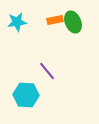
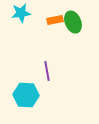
cyan star: moved 4 px right, 9 px up
purple line: rotated 30 degrees clockwise
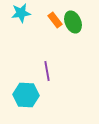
orange rectangle: rotated 63 degrees clockwise
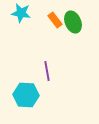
cyan star: rotated 18 degrees clockwise
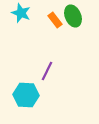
cyan star: rotated 12 degrees clockwise
green ellipse: moved 6 px up
purple line: rotated 36 degrees clockwise
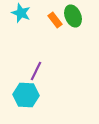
purple line: moved 11 px left
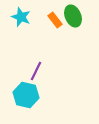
cyan star: moved 4 px down
cyan hexagon: rotated 10 degrees clockwise
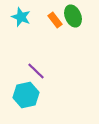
purple line: rotated 72 degrees counterclockwise
cyan hexagon: rotated 25 degrees counterclockwise
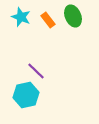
orange rectangle: moved 7 px left
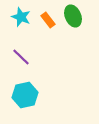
purple line: moved 15 px left, 14 px up
cyan hexagon: moved 1 px left
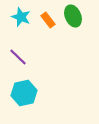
purple line: moved 3 px left
cyan hexagon: moved 1 px left, 2 px up
